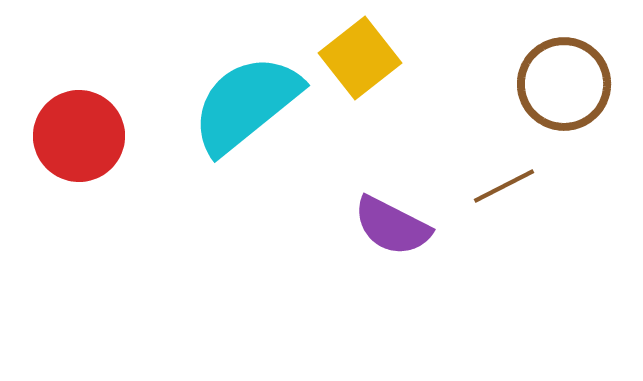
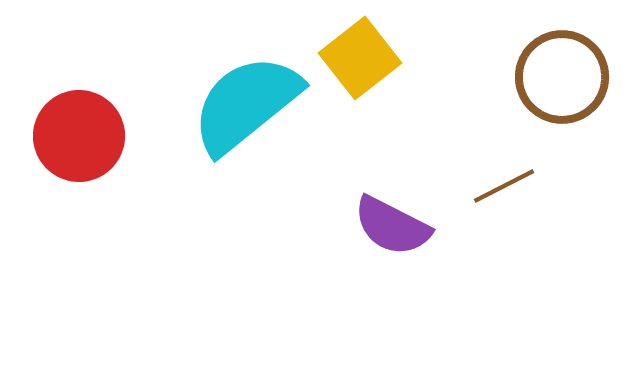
brown circle: moved 2 px left, 7 px up
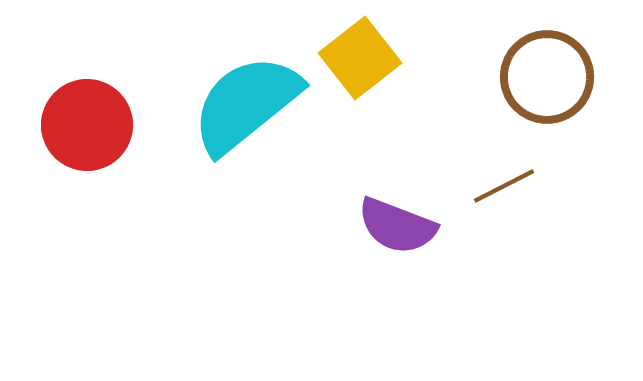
brown circle: moved 15 px left
red circle: moved 8 px right, 11 px up
purple semicircle: moved 5 px right; rotated 6 degrees counterclockwise
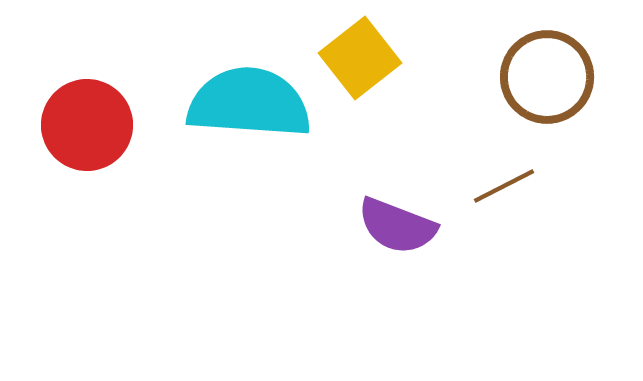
cyan semicircle: moved 3 px right, 1 px up; rotated 43 degrees clockwise
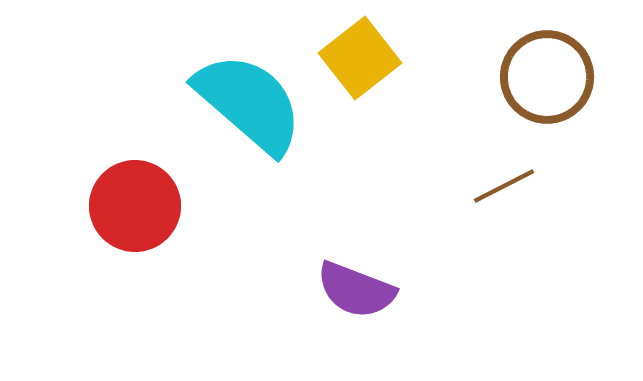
cyan semicircle: rotated 37 degrees clockwise
red circle: moved 48 px right, 81 px down
purple semicircle: moved 41 px left, 64 px down
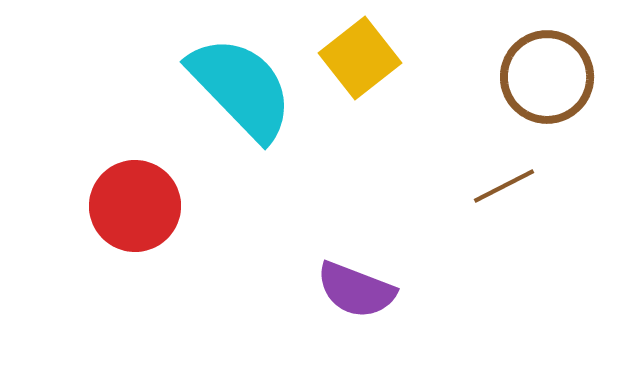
cyan semicircle: moved 8 px left, 15 px up; rotated 5 degrees clockwise
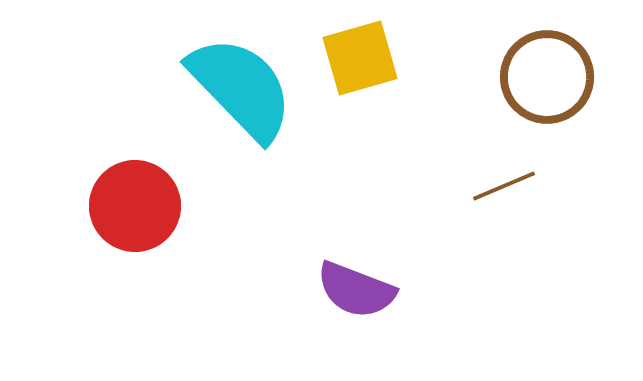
yellow square: rotated 22 degrees clockwise
brown line: rotated 4 degrees clockwise
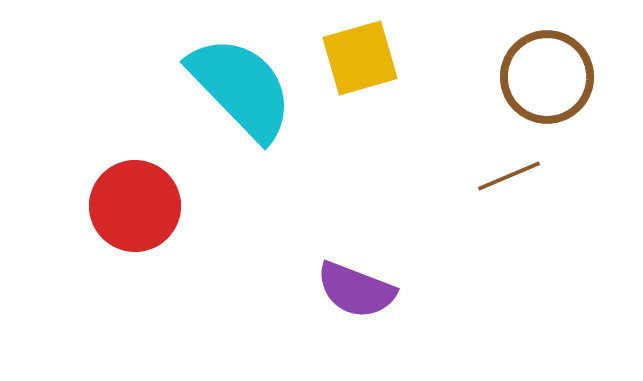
brown line: moved 5 px right, 10 px up
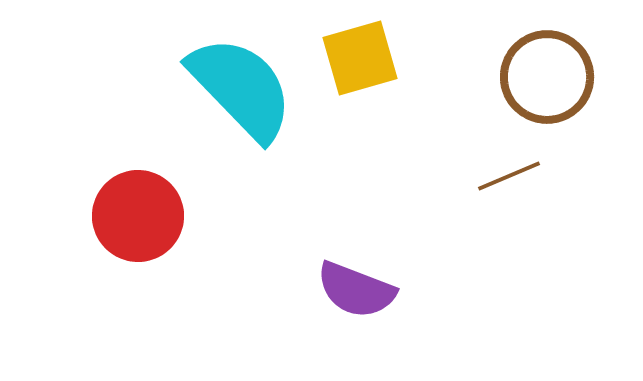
red circle: moved 3 px right, 10 px down
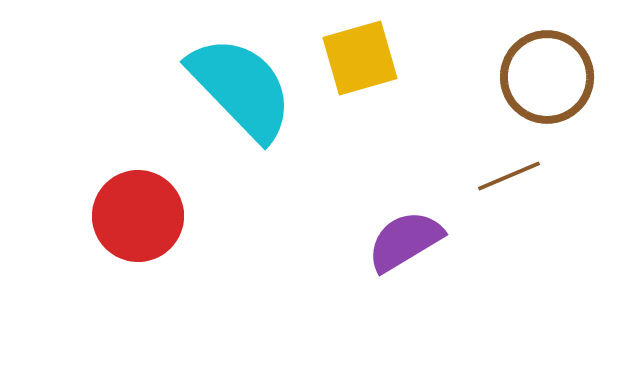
purple semicircle: moved 49 px right, 49 px up; rotated 128 degrees clockwise
